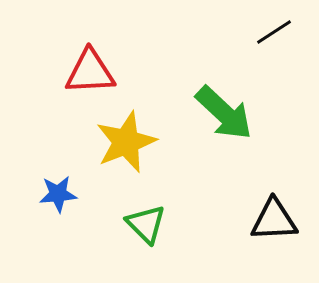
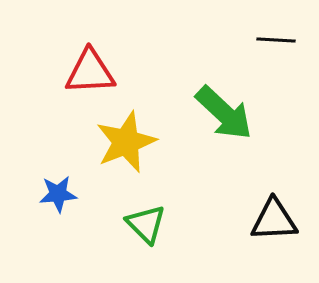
black line: moved 2 px right, 8 px down; rotated 36 degrees clockwise
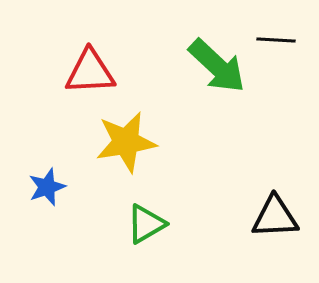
green arrow: moved 7 px left, 47 px up
yellow star: rotated 12 degrees clockwise
blue star: moved 11 px left, 7 px up; rotated 15 degrees counterclockwise
black triangle: moved 1 px right, 3 px up
green triangle: rotated 45 degrees clockwise
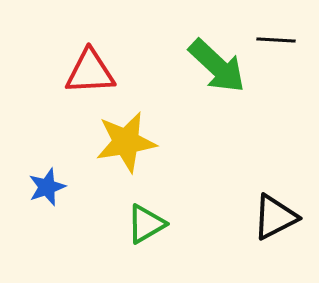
black triangle: rotated 24 degrees counterclockwise
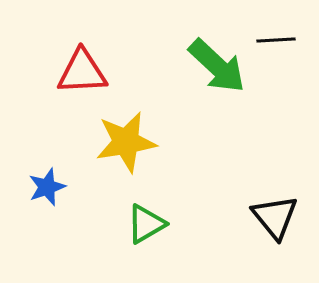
black line: rotated 6 degrees counterclockwise
red triangle: moved 8 px left
black triangle: rotated 42 degrees counterclockwise
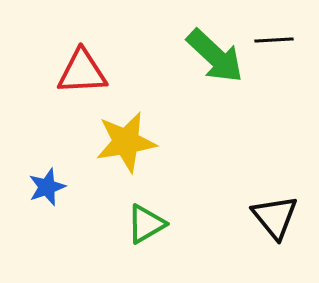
black line: moved 2 px left
green arrow: moved 2 px left, 10 px up
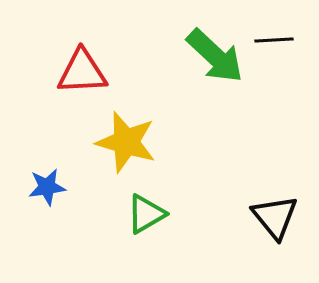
yellow star: rotated 26 degrees clockwise
blue star: rotated 12 degrees clockwise
green triangle: moved 10 px up
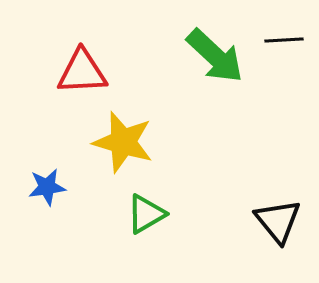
black line: moved 10 px right
yellow star: moved 3 px left
black triangle: moved 3 px right, 4 px down
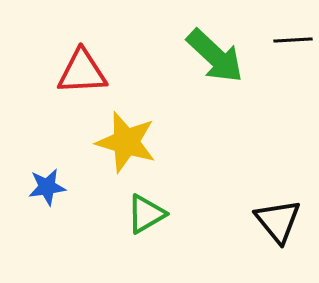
black line: moved 9 px right
yellow star: moved 3 px right
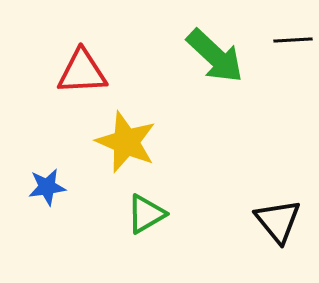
yellow star: rotated 6 degrees clockwise
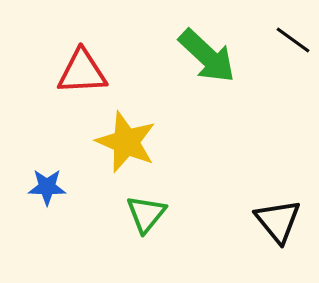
black line: rotated 39 degrees clockwise
green arrow: moved 8 px left
blue star: rotated 9 degrees clockwise
green triangle: rotated 21 degrees counterclockwise
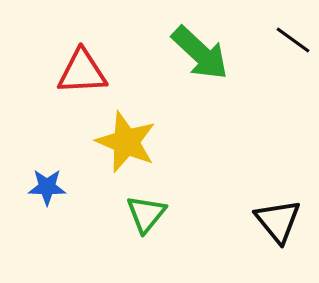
green arrow: moved 7 px left, 3 px up
